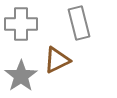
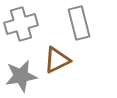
gray cross: rotated 16 degrees counterclockwise
gray star: rotated 24 degrees clockwise
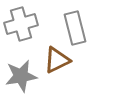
gray rectangle: moved 4 px left, 5 px down
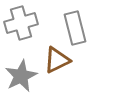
gray cross: moved 1 px up
gray star: rotated 16 degrees counterclockwise
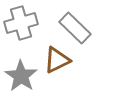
gray rectangle: rotated 32 degrees counterclockwise
gray star: rotated 12 degrees counterclockwise
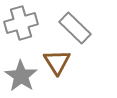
brown triangle: moved 2 px down; rotated 36 degrees counterclockwise
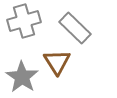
gray cross: moved 3 px right, 2 px up
gray star: moved 1 px right, 1 px down
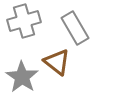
gray rectangle: rotated 16 degrees clockwise
brown triangle: rotated 20 degrees counterclockwise
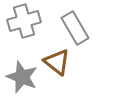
gray star: rotated 12 degrees counterclockwise
